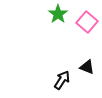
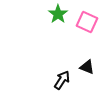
pink square: rotated 15 degrees counterclockwise
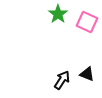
black triangle: moved 7 px down
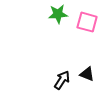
green star: rotated 30 degrees clockwise
pink square: rotated 10 degrees counterclockwise
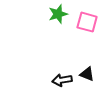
green star: rotated 12 degrees counterclockwise
black arrow: rotated 132 degrees counterclockwise
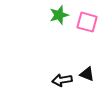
green star: moved 1 px right, 1 px down
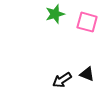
green star: moved 4 px left, 1 px up
black arrow: rotated 24 degrees counterclockwise
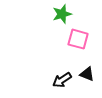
green star: moved 7 px right
pink square: moved 9 px left, 17 px down
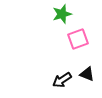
pink square: rotated 35 degrees counterclockwise
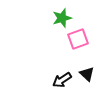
green star: moved 4 px down
black triangle: rotated 21 degrees clockwise
